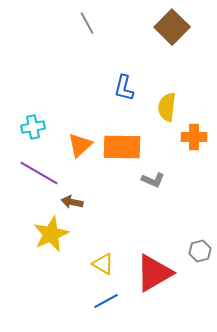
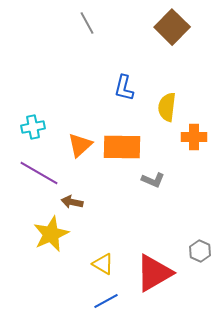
gray hexagon: rotated 20 degrees counterclockwise
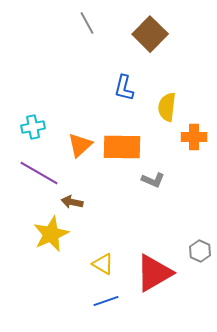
brown square: moved 22 px left, 7 px down
blue line: rotated 10 degrees clockwise
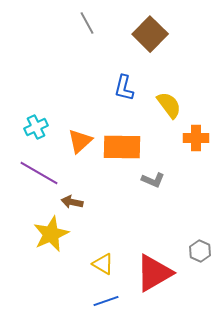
yellow semicircle: moved 2 px right, 2 px up; rotated 136 degrees clockwise
cyan cross: moved 3 px right; rotated 15 degrees counterclockwise
orange cross: moved 2 px right, 1 px down
orange triangle: moved 4 px up
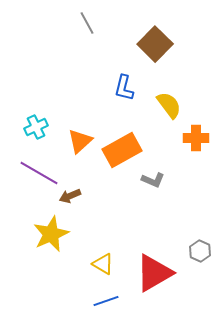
brown square: moved 5 px right, 10 px down
orange rectangle: moved 3 px down; rotated 30 degrees counterclockwise
brown arrow: moved 2 px left, 6 px up; rotated 35 degrees counterclockwise
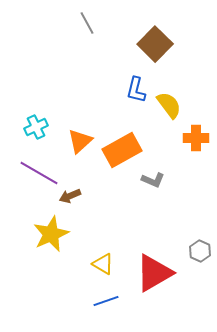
blue L-shape: moved 12 px right, 2 px down
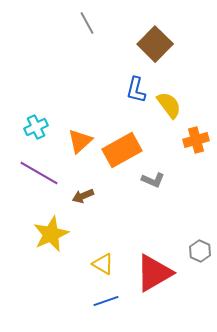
orange cross: moved 2 px down; rotated 15 degrees counterclockwise
brown arrow: moved 13 px right
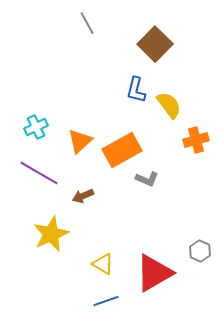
gray L-shape: moved 6 px left, 1 px up
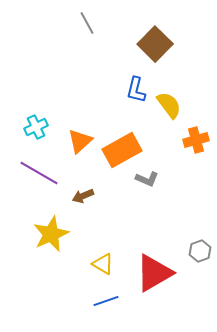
gray hexagon: rotated 15 degrees clockwise
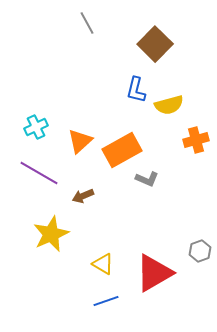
yellow semicircle: rotated 112 degrees clockwise
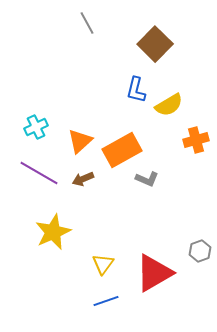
yellow semicircle: rotated 16 degrees counterclockwise
brown arrow: moved 17 px up
yellow star: moved 2 px right, 2 px up
yellow triangle: rotated 35 degrees clockwise
